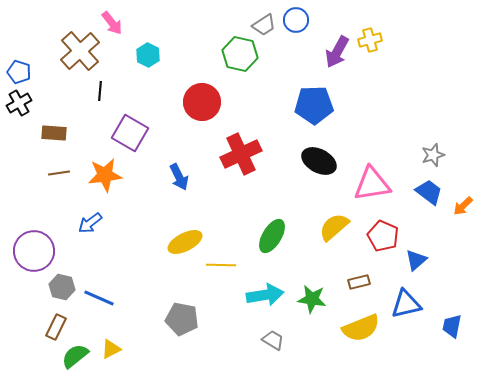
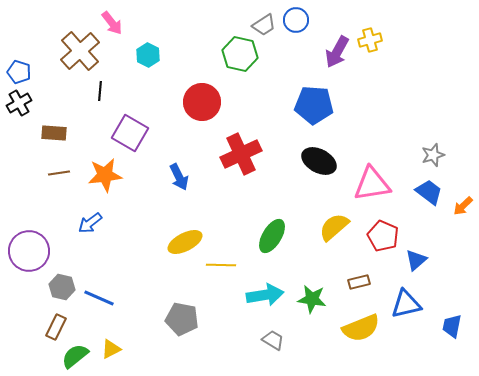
blue pentagon at (314, 105): rotated 6 degrees clockwise
purple circle at (34, 251): moved 5 px left
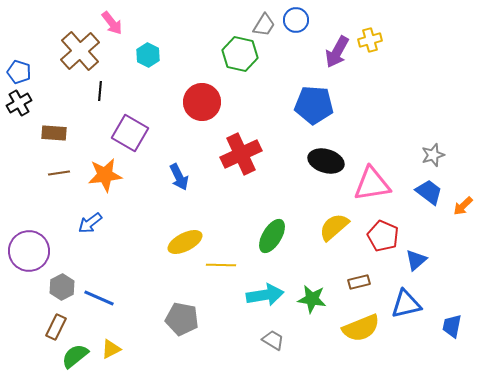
gray trapezoid at (264, 25): rotated 25 degrees counterclockwise
black ellipse at (319, 161): moved 7 px right; rotated 12 degrees counterclockwise
gray hexagon at (62, 287): rotated 20 degrees clockwise
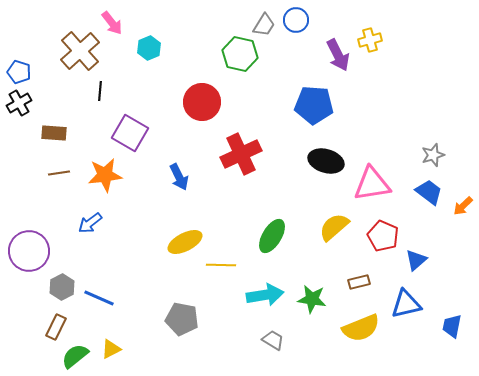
purple arrow at (337, 52): moved 1 px right, 3 px down; rotated 56 degrees counterclockwise
cyan hexagon at (148, 55): moved 1 px right, 7 px up; rotated 10 degrees clockwise
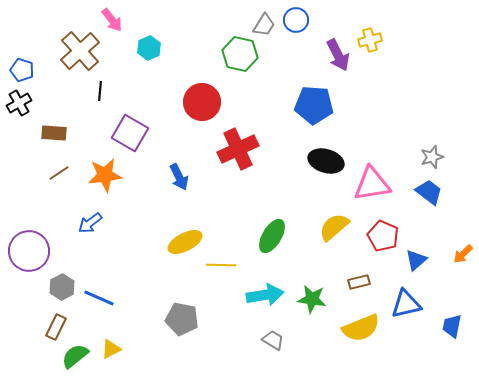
pink arrow at (112, 23): moved 3 px up
blue pentagon at (19, 72): moved 3 px right, 2 px up
red cross at (241, 154): moved 3 px left, 5 px up
gray star at (433, 155): moved 1 px left, 2 px down
brown line at (59, 173): rotated 25 degrees counterclockwise
orange arrow at (463, 206): moved 48 px down
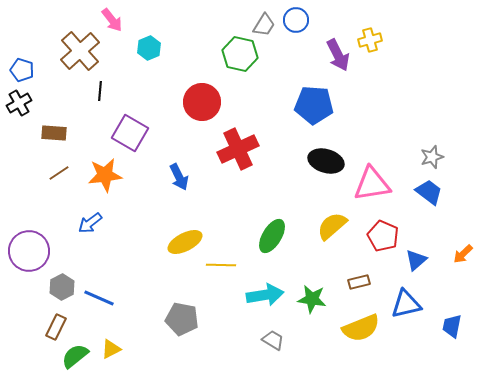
yellow semicircle at (334, 227): moved 2 px left, 1 px up
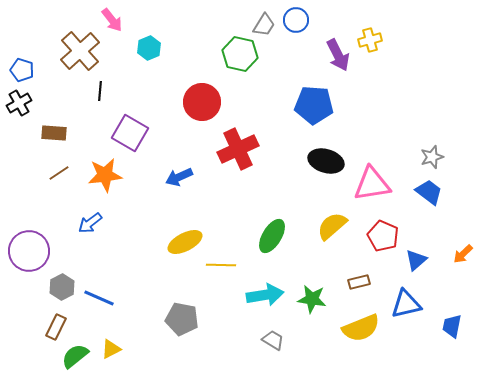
blue arrow at (179, 177): rotated 92 degrees clockwise
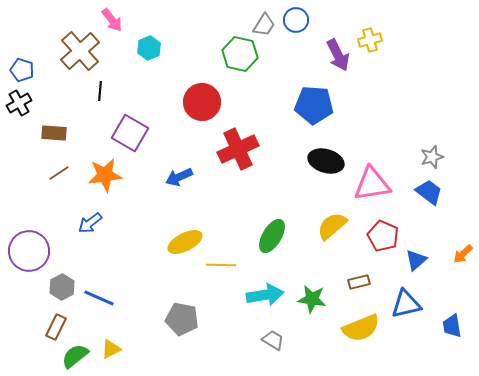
blue trapezoid at (452, 326): rotated 20 degrees counterclockwise
